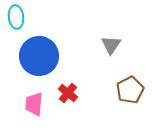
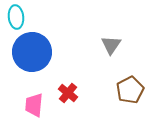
blue circle: moved 7 px left, 4 px up
pink trapezoid: moved 1 px down
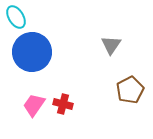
cyan ellipse: rotated 25 degrees counterclockwise
red cross: moved 5 px left, 11 px down; rotated 24 degrees counterclockwise
pink trapezoid: rotated 30 degrees clockwise
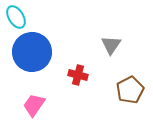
red cross: moved 15 px right, 29 px up
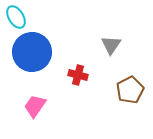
pink trapezoid: moved 1 px right, 1 px down
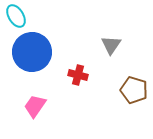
cyan ellipse: moved 1 px up
brown pentagon: moved 4 px right; rotated 28 degrees counterclockwise
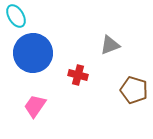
gray triangle: moved 1 px left; rotated 35 degrees clockwise
blue circle: moved 1 px right, 1 px down
